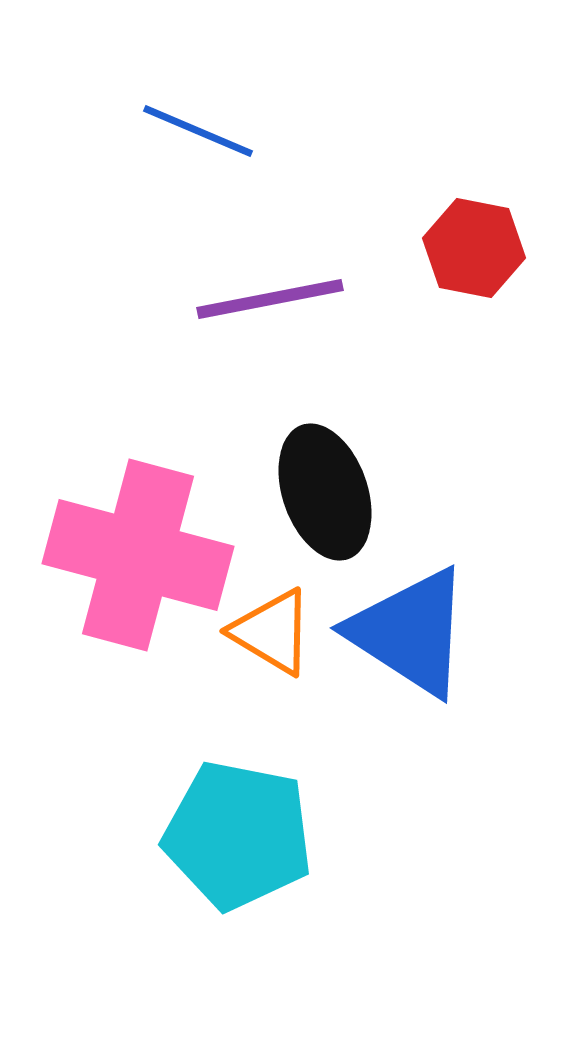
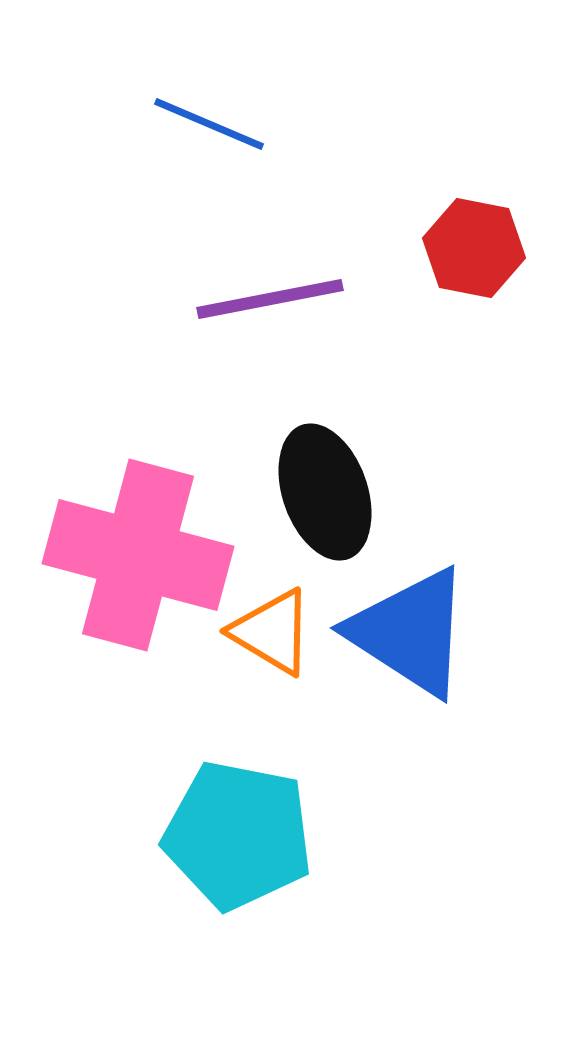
blue line: moved 11 px right, 7 px up
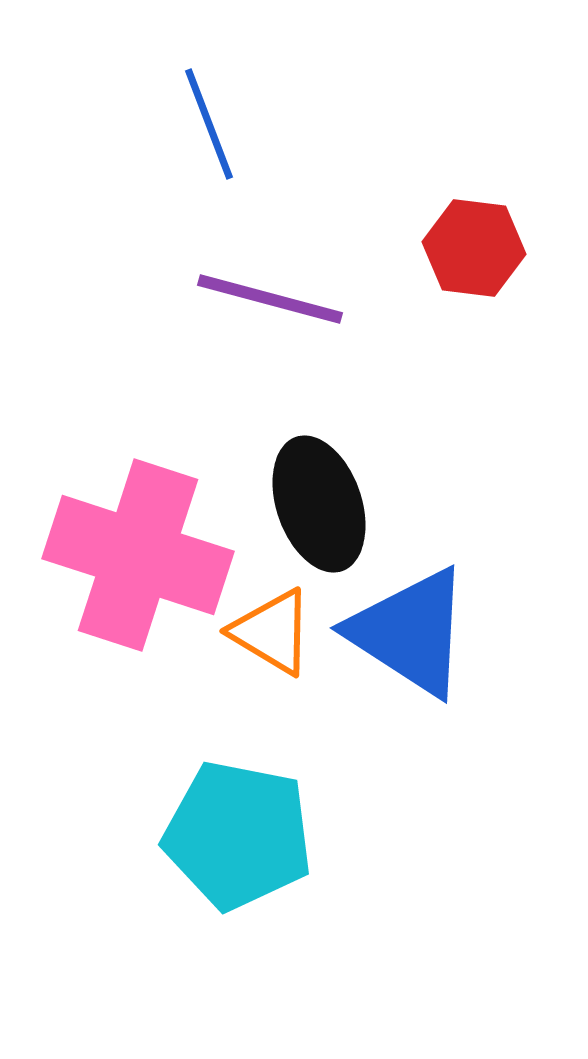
blue line: rotated 46 degrees clockwise
red hexagon: rotated 4 degrees counterclockwise
purple line: rotated 26 degrees clockwise
black ellipse: moved 6 px left, 12 px down
pink cross: rotated 3 degrees clockwise
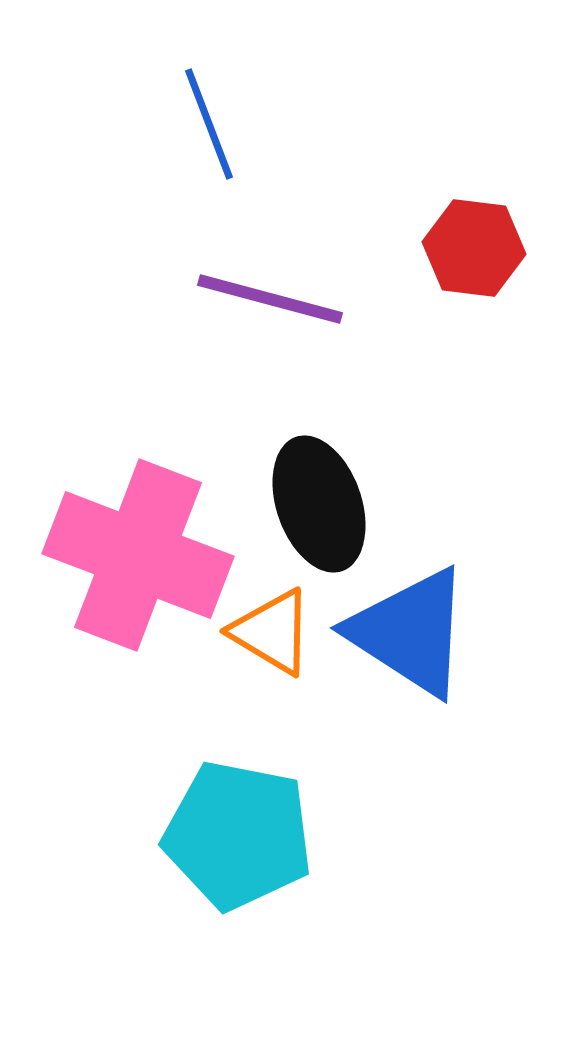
pink cross: rotated 3 degrees clockwise
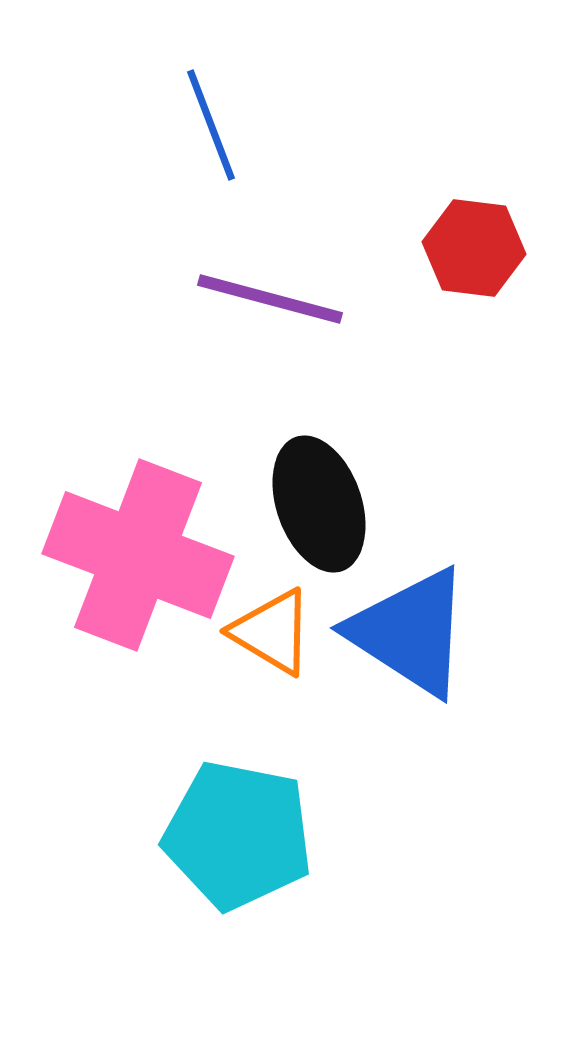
blue line: moved 2 px right, 1 px down
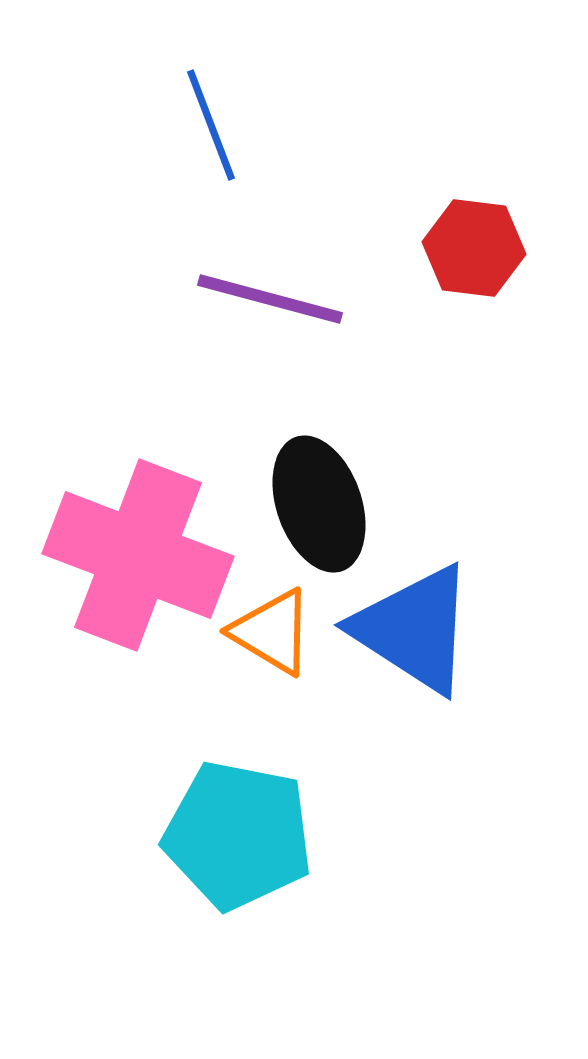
blue triangle: moved 4 px right, 3 px up
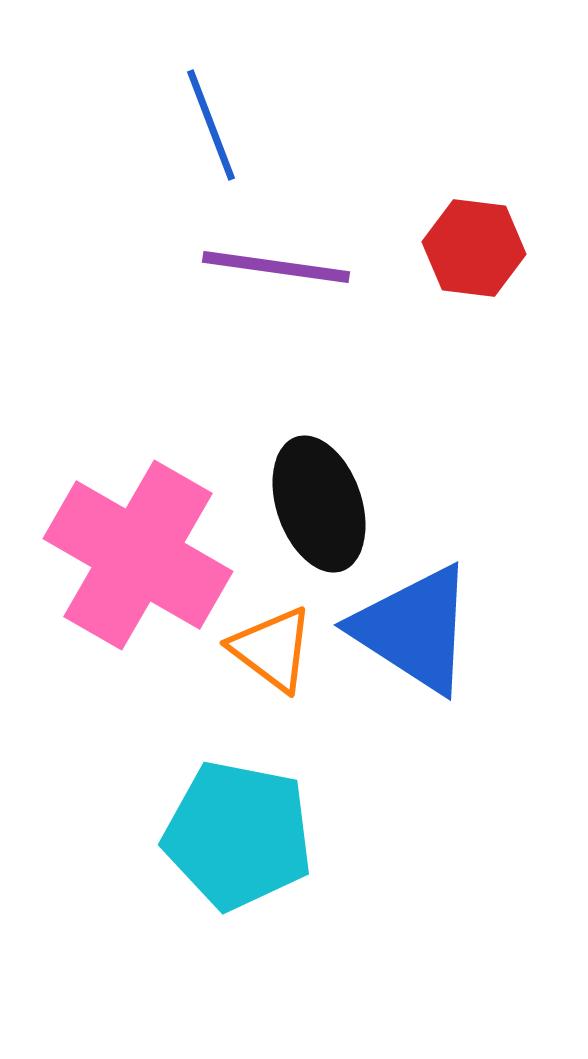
purple line: moved 6 px right, 32 px up; rotated 7 degrees counterclockwise
pink cross: rotated 9 degrees clockwise
orange triangle: moved 17 px down; rotated 6 degrees clockwise
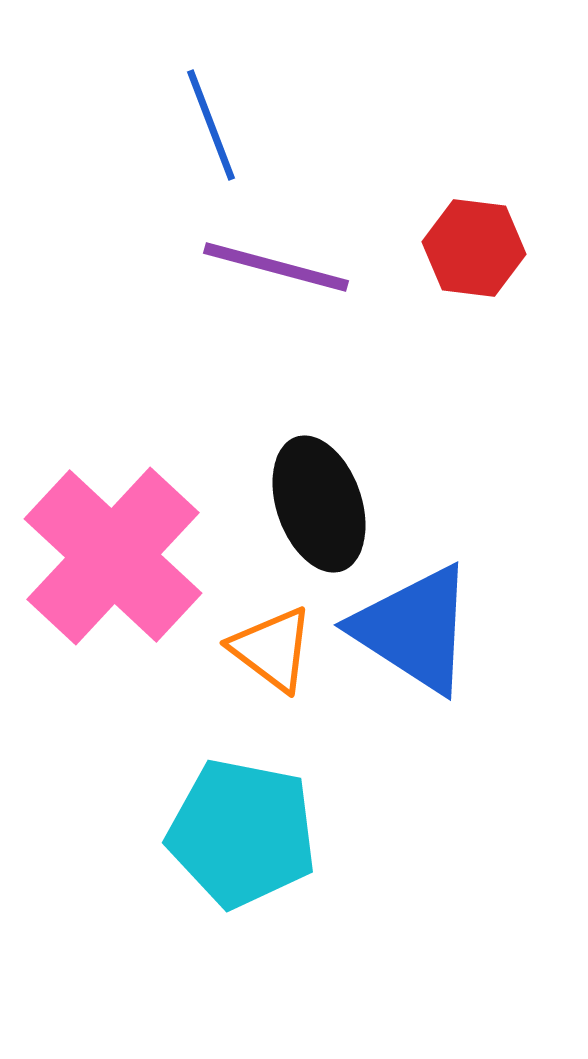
purple line: rotated 7 degrees clockwise
pink cross: moved 25 px left, 1 px down; rotated 13 degrees clockwise
cyan pentagon: moved 4 px right, 2 px up
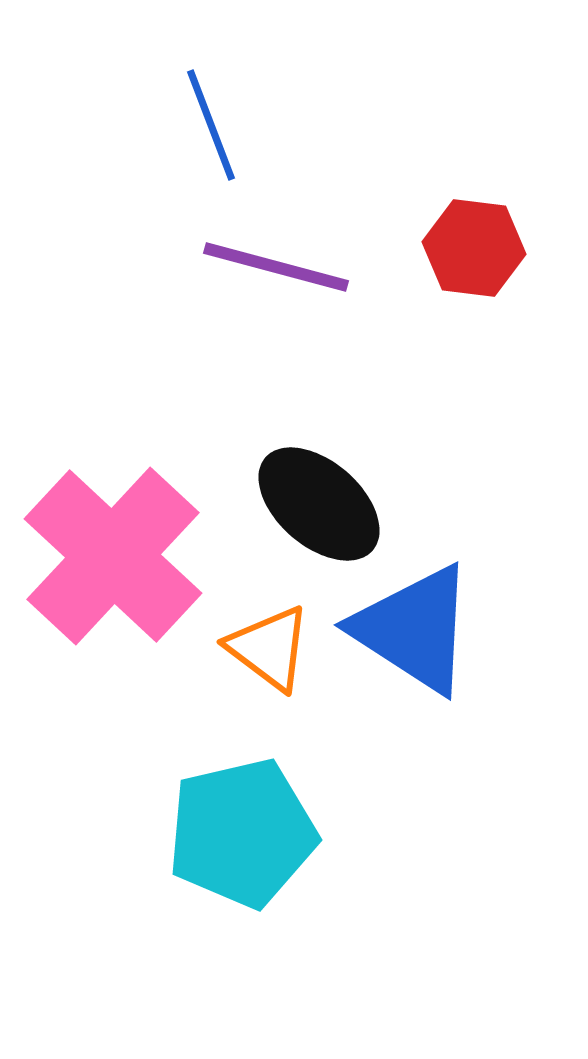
black ellipse: rotated 30 degrees counterclockwise
orange triangle: moved 3 px left, 1 px up
cyan pentagon: rotated 24 degrees counterclockwise
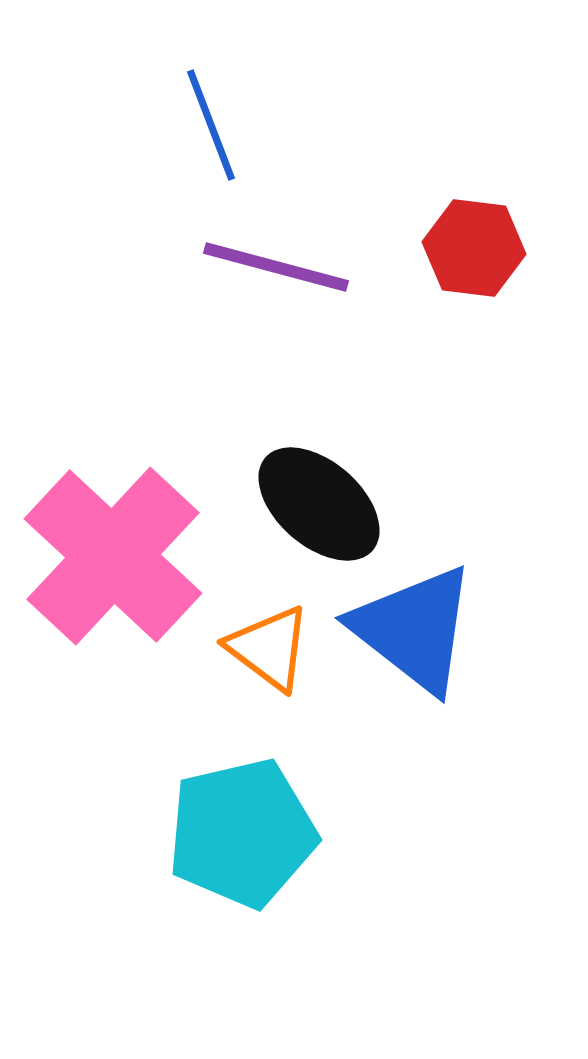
blue triangle: rotated 5 degrees clockwise
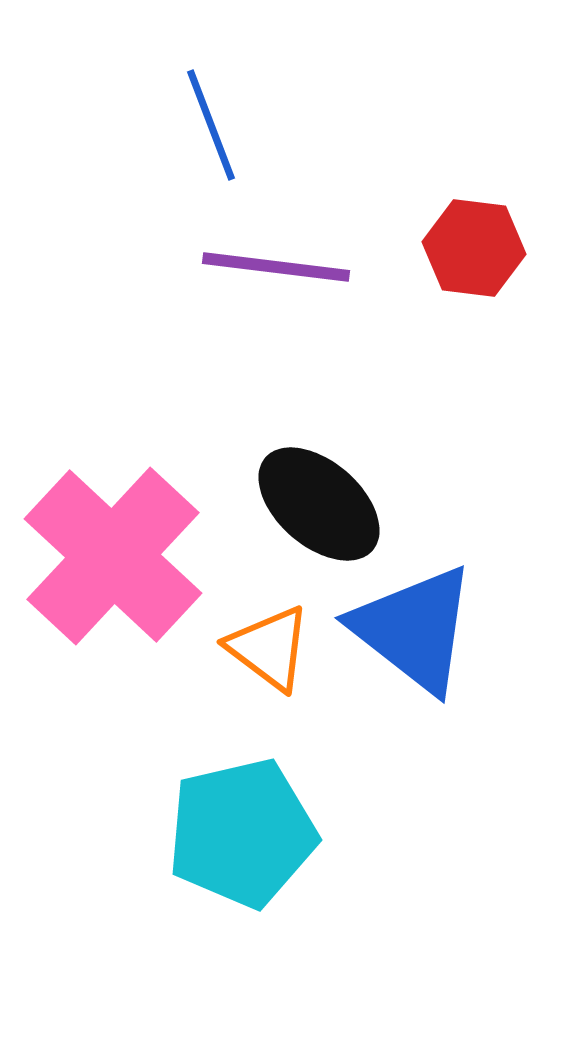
purple line: rotated 8 degrees counterclockwise
